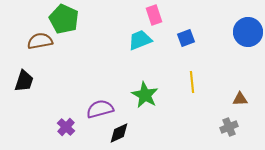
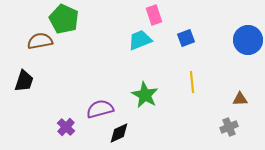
blue circle: moved 8 px down
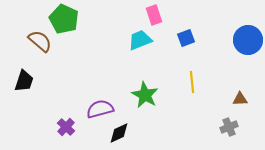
brown semicircle: rotated 50 degrees clockwise
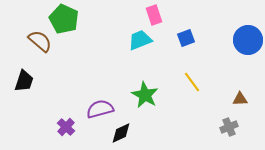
yellow line: rotated 30 degrees counterclockwise
black diamond: moved 2 px right
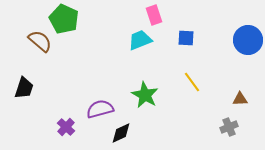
blue square: rotated 24 degrees clockwise
black trapezoid: moved 7 px down
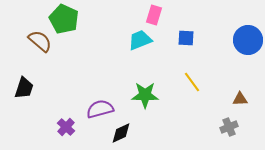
pink rectangle: rotated 36 degrees clockwise
green star: rotated 28 degrees counterclockwise
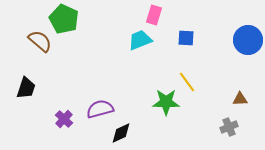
yellow line: moved 5 px left
black trapezoid: moved 2 px right
green star: moved 21 px right, 7 px down
purple cross: moved 2 px left, 8 px up
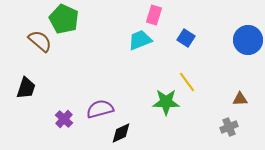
blue square: rotated 30 degrees clockwise
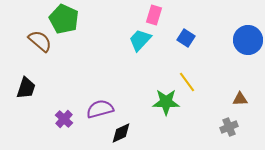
cyan trapezoid: rotated 25 degrees counterclockwise
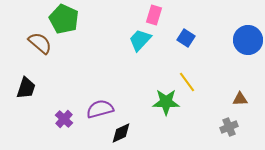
brown semicircle: moved 2 px down
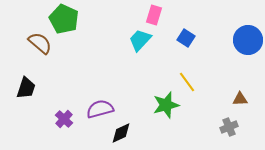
green star: moved 3 px down; rotated 16 degrees counterclockwise
